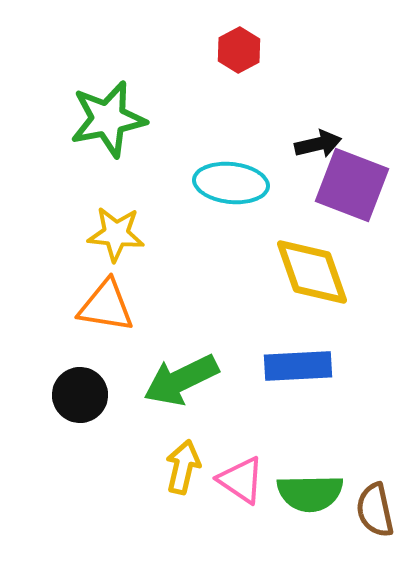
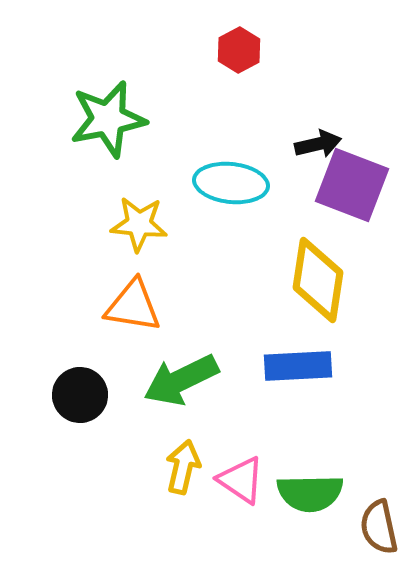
yellow star: moved 23 px right, 10 px up
yellow diamond: moved 6 px right, 8 px down; rotated 28 degrees clockwise
orange triangle: moved 27 px right
brown semicircle: moved 4 px right, 17 px down
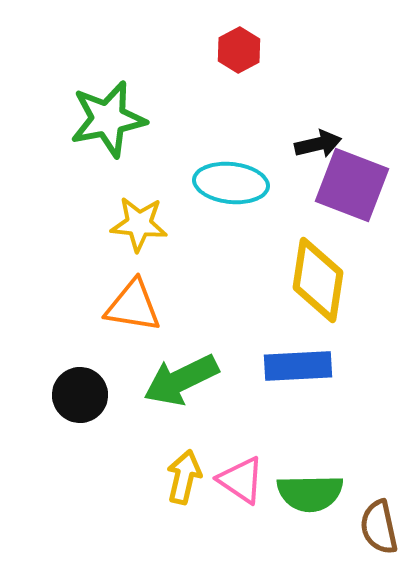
yellow arrow: moved 1 px right, 10 px down
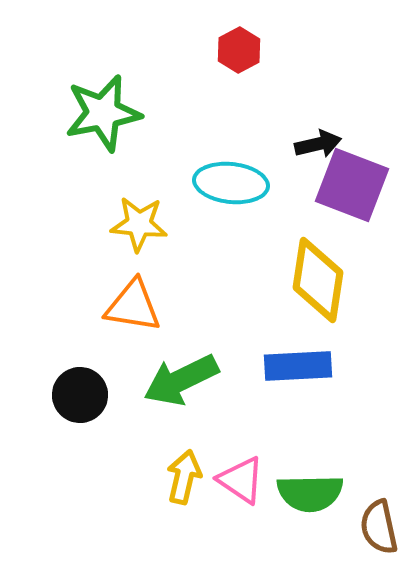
green star: moved 5 px left, 6 px up
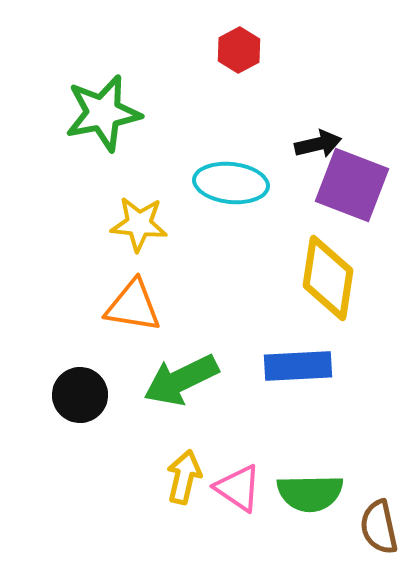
yellow diamond: moved 10 px right, 2 px up
pink triangle: moved 3 px left, 8 px down
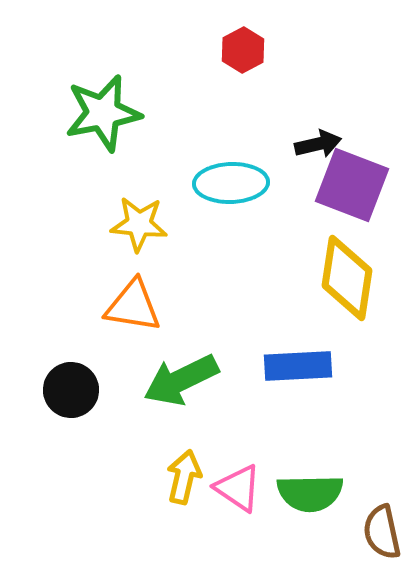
red hexagon: moved 4 px right
cyan ellipse: rotated 8 degrees counterclockwise
yellow diamond: moved 19 px right
black circle: moved 9 px left, 5 px up
brown semicircle: moved 3 px right, 5 px down
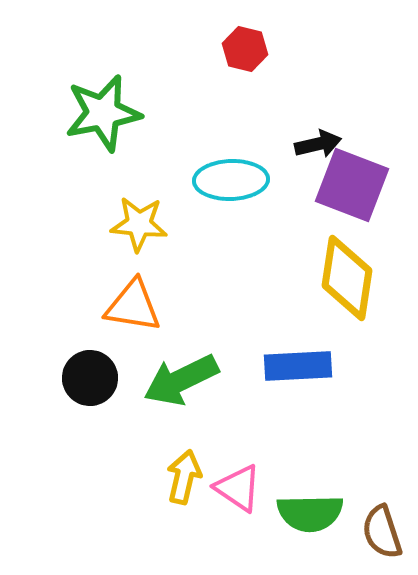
red hexagon: moved 2 px right, 1 px up; rotated 18 degrees counterclockwise
cyan ellipse: moved 3 px up
black circle: moved 19 px right, 12 px up
green semicircle: moved 20 px down
brown semicircle: rotated 6 degrees counterclockwise
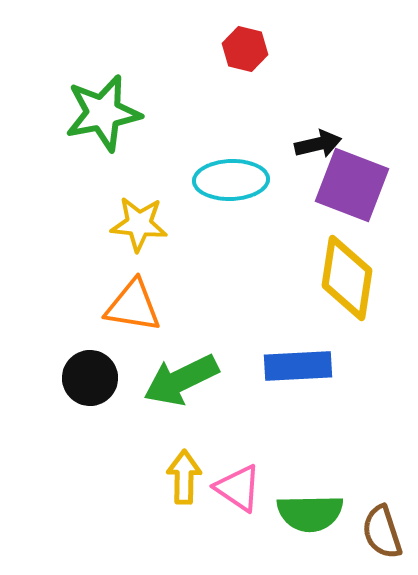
yellow arrow: rotated 12 degrees counterclockwise
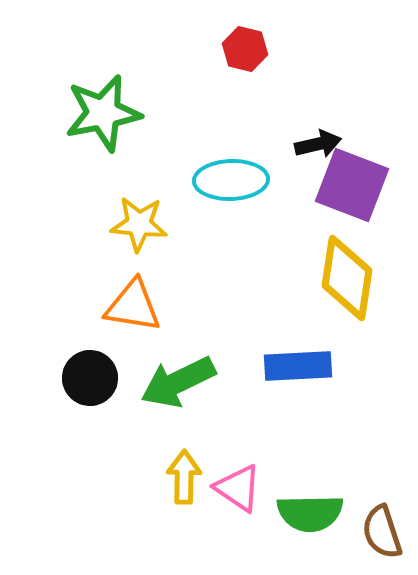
green arrow: moved 3 px left, 2 px down
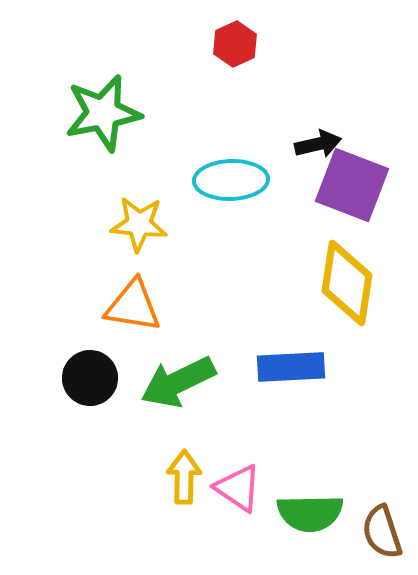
red hexagon: moved 10 px left, 5 px up; rotated 21 degrees clockwise
yellow diamond: moved 5 px down
blue rectangle: moved 7 px left, 1 px down
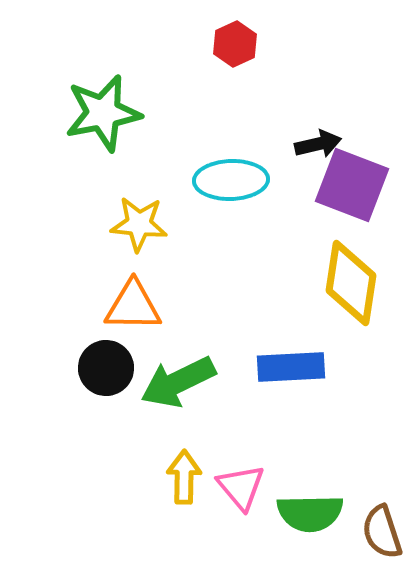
yellow diamond: moved 4 px right
orange triangle: rotated 8 degrees counterclockwise
black circle: moved 16 px right, 10 px up
pink triangle: moved 3 px right, 1 px up; rotated 16 degrees clockwise
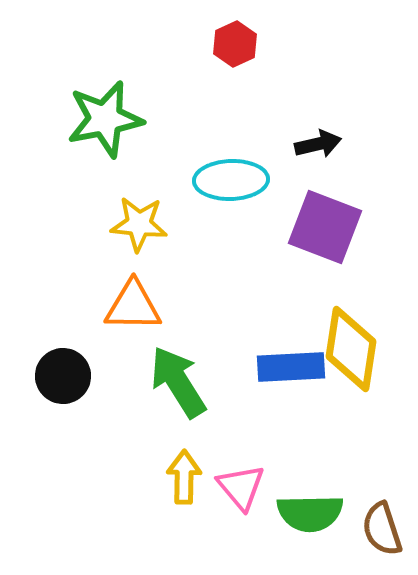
green star: moved 2 px right, 6 px down
purple square: moved 27 px left, 42 px down
yellow diamond: moved 66 px down
black circle: moved 43 px left, 8 px down
green arrow: rotated 84 degrees clockwise
brown semicircle: moved 3 px up
